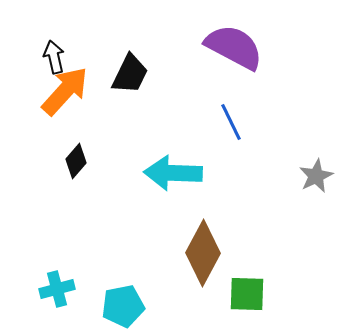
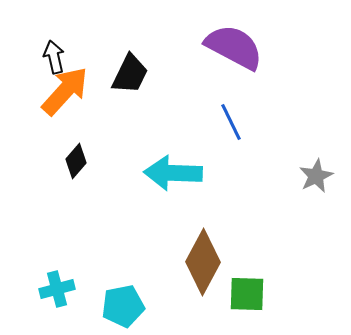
brown diamond: moved 9 px down
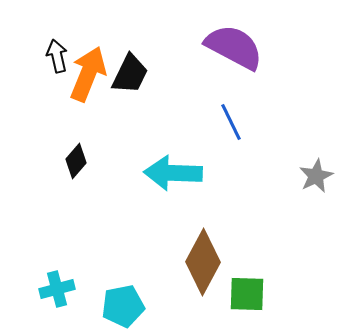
black arrow: moved 3 px right, 1 px up
orange arrow: moved 23 px right, 17 px up; rotated 20 degrees counterclockwise
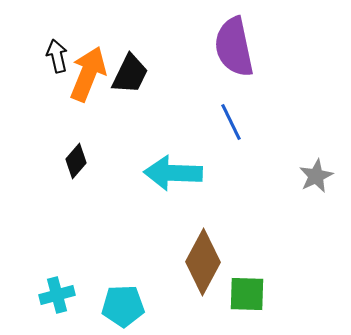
purple semicircle: rotated 130 degrees counterclockwise
cyan cross: moved 6 px down
cyan pentagon: rotated 9 degrees clockwise
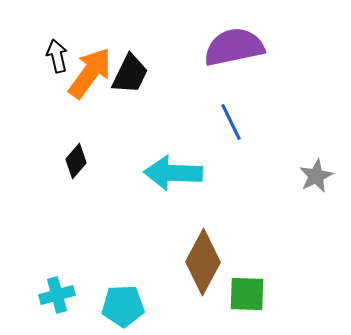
purple semicircle: rotated 90 degrees clockwise
orange arrow: moved 2 px right, 1 px up; rotated 14 degrees clockwise
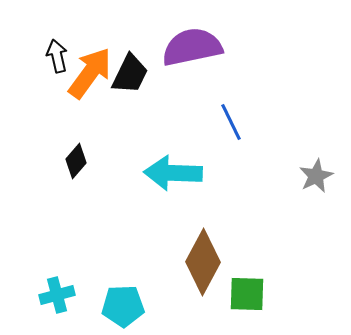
purple semicircle: moved 42 px left
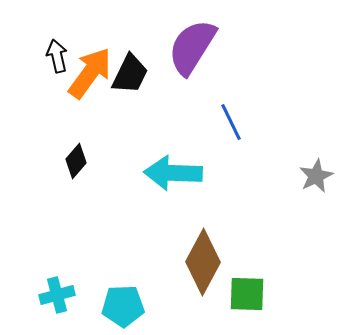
purple semicircle: rotated 46 degrees counterclockwise
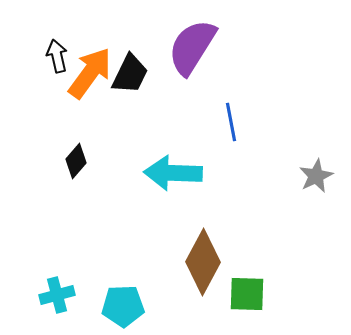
blue line: rotated 15 degrees clockwise
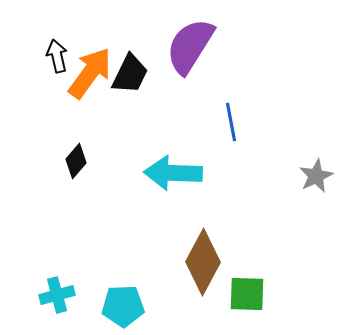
purple semicircle: moved 2 px left, 1 px up
